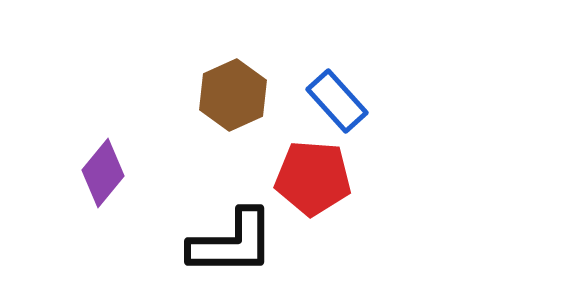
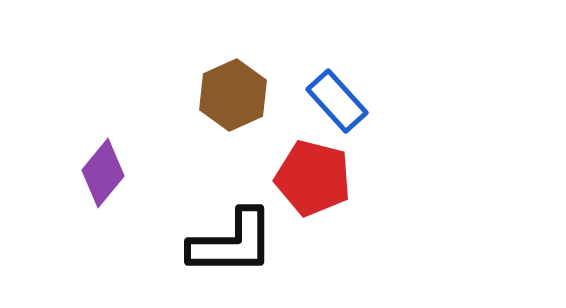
red pentagon: rotated 10 degrees clockwise
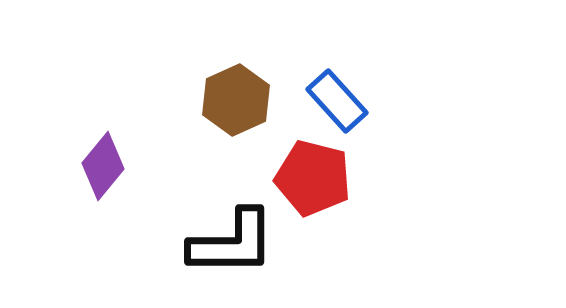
brown hexagon: moved 3 px right, 5 px down
purple diamond: moved 7 px up
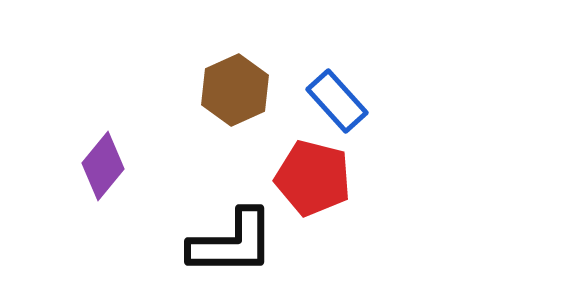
brown hexagon: moved 1 px left, 10 px up
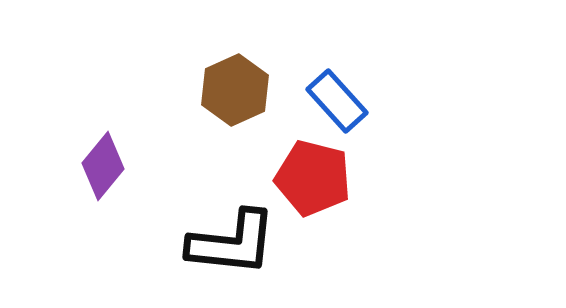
black L-shape: rotated 6 degrees clockwise
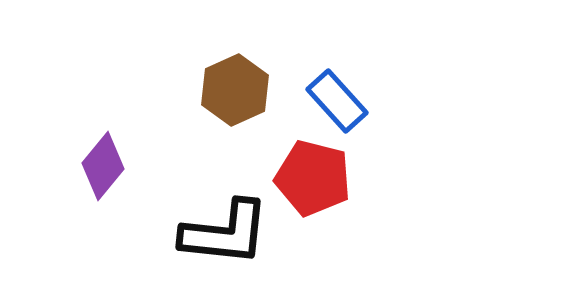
black L-shape: moved 7 px left, 10 px up
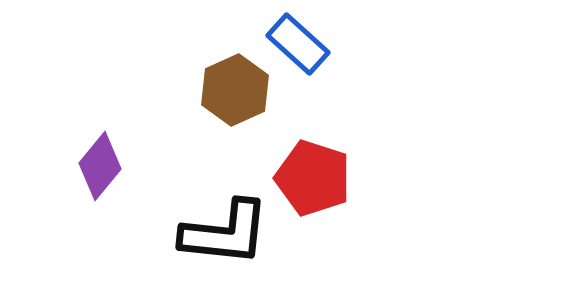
blue rectangle: moved 39 px left, 57 px up; rotated 6 degrees counterclockwise
purple diamond: moved 3 px left
red pentagon: rotated 4 degrees clockwise
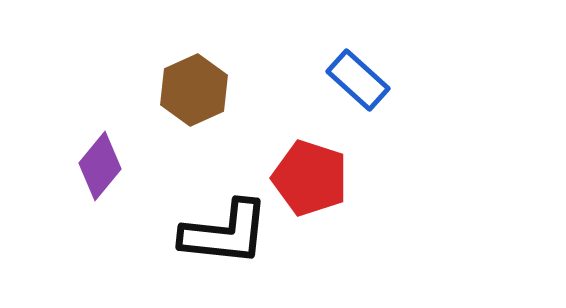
blue rectangle: moved 60 px right, 36 px down
brown hexagon: moved 41 px left
red pentagon: moved 3 px left
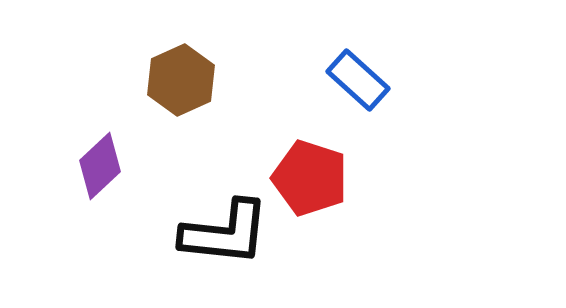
brown hexagon: moved 13 px left, 10 px up
purple diamond: rotated 8 degrees clockwise
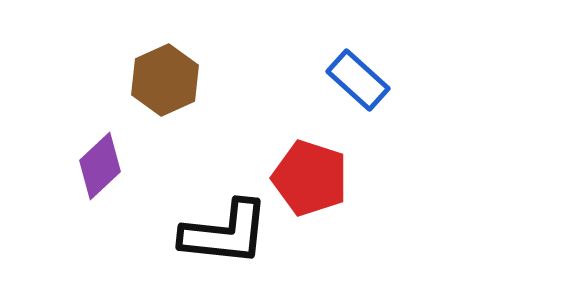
brown hexagon: moved 16 px left
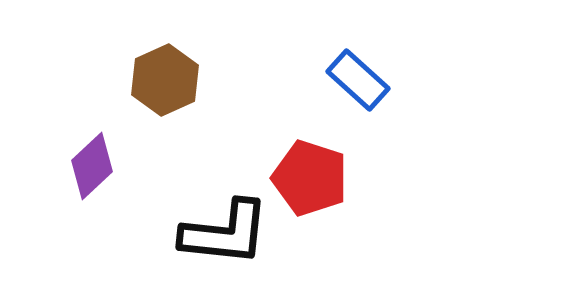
purple diamond: moved 8 px left
